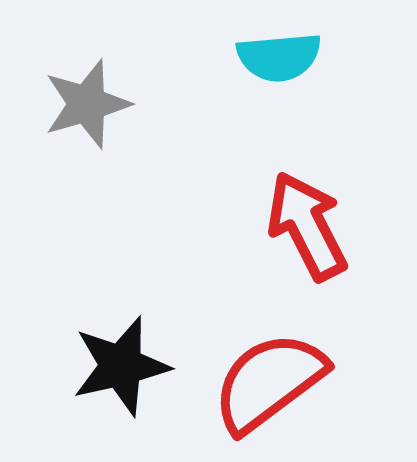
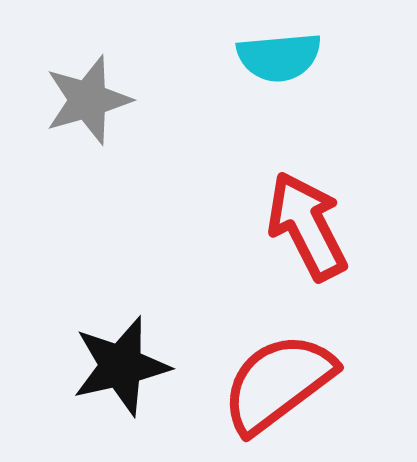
gray star: moved 1 px right, 4 px up
red semicircle: moved 9 px right, 1 px down
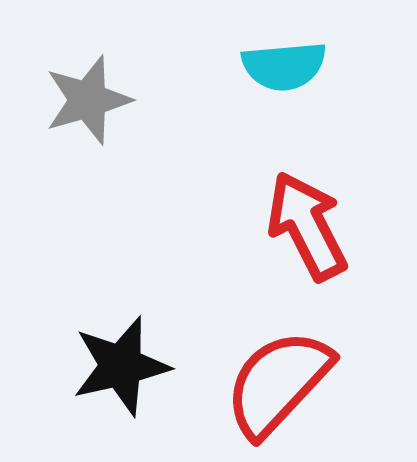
cyan semicircle: moved 5 px right, 9 px down
red semicircle: rotated 10 degrees counterclockwise
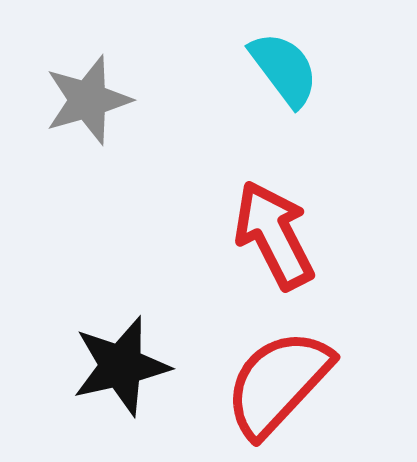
cyan semicircle: moved 3 px down; rotated 122 degrees counterclockwise
red arrow: moved 33 px left, 9 px down
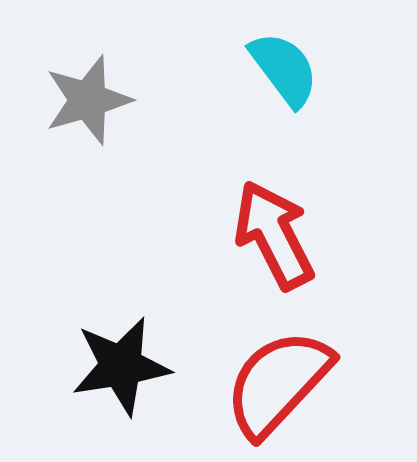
black star: rotated 4 degrees clockwise
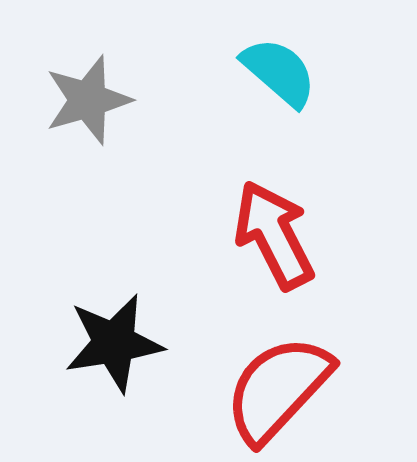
cyan semicircle: moved 5 px left, 3 px down; rotated 12 degrees counterclockwise
black star: moved 7 px left, 23 px up
red semicircle: moved 6 px down
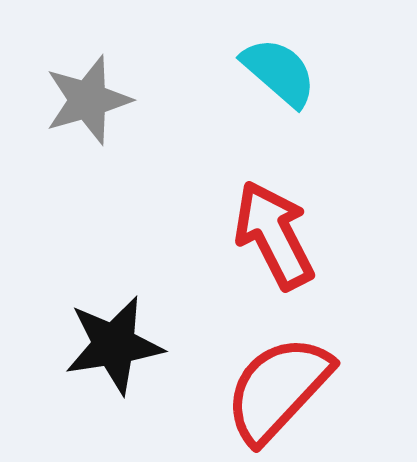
black star: moved 2 px down
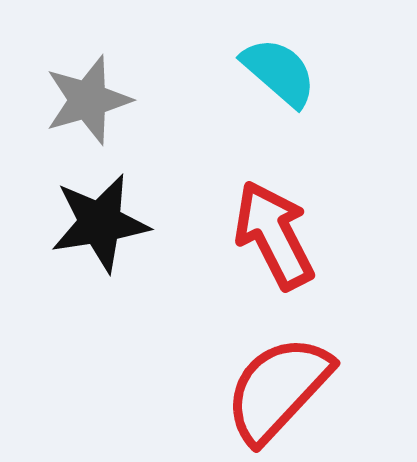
black star: moved 14 px left, 122 px up
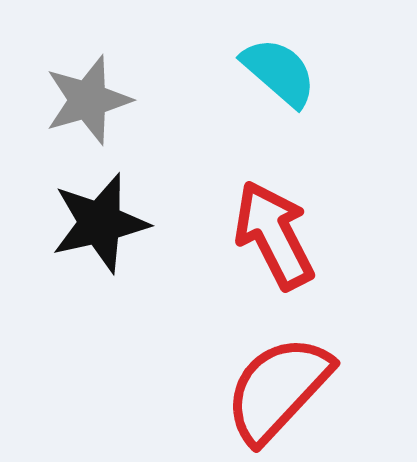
black star: rotated 4 degrees counterclockwise
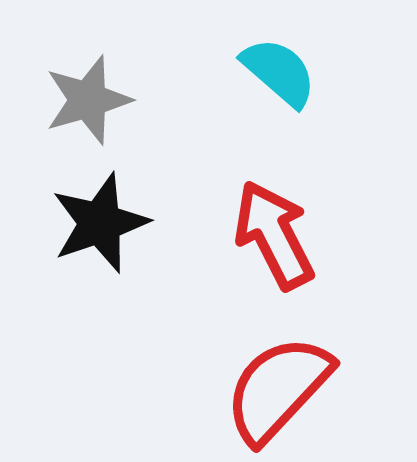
black star: rotated 6 degrees counterclockwise
